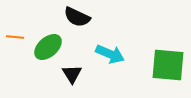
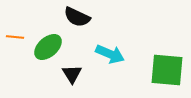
green square: moved 1 px left, 5 px down
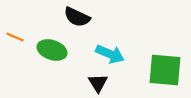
orange line: rotated 18 degrees clockwise
green ellipse: moved 4 px right, 3 px down; rotated 60 degrees clockwise
green square: moved 2 px left
black triangle: moved 26 px right, 9 px down
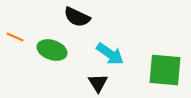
cyan arrow: rotated 12 degrees clockwise
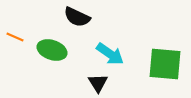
green square: moved 6 px up
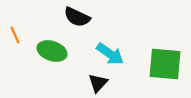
orange line: moved 2 px up; rotated 42 degrees clockwise
green ellipse: moved 1 px down
black triangle: rotated 15 degrees clockwise
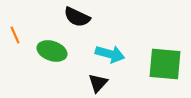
cyan arrow: rotated 20 degrees counterclockwise
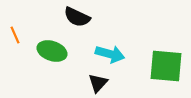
green square: moved 1 px right, 2 px down
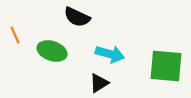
black triangle: moved 1 px right; rotated 15 degrees clockwise
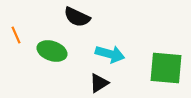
orange line: moved 1 px right
green square: moved 2 px down
